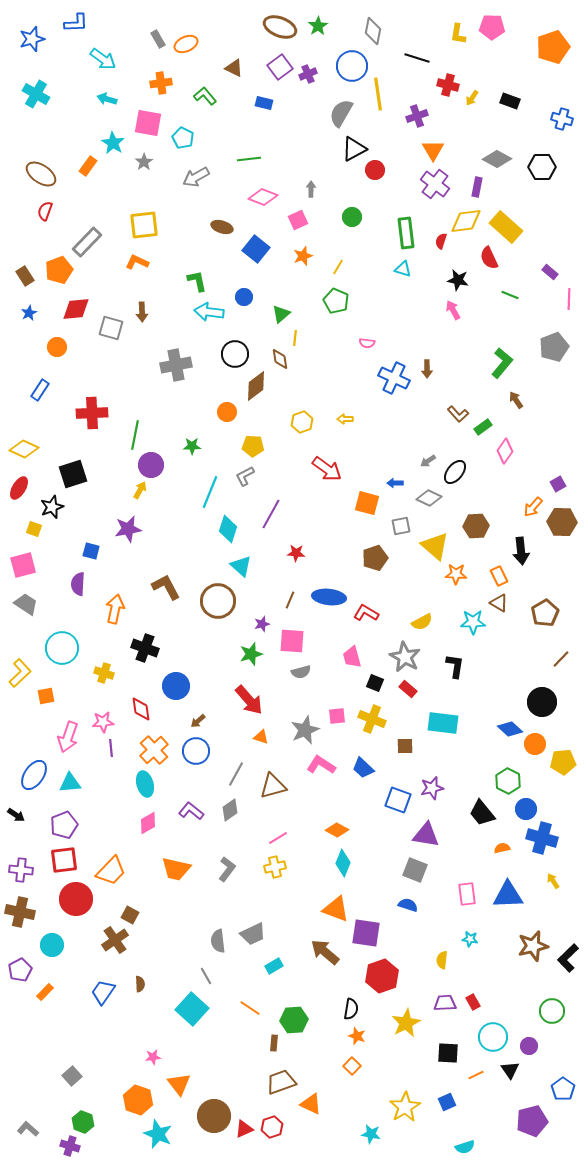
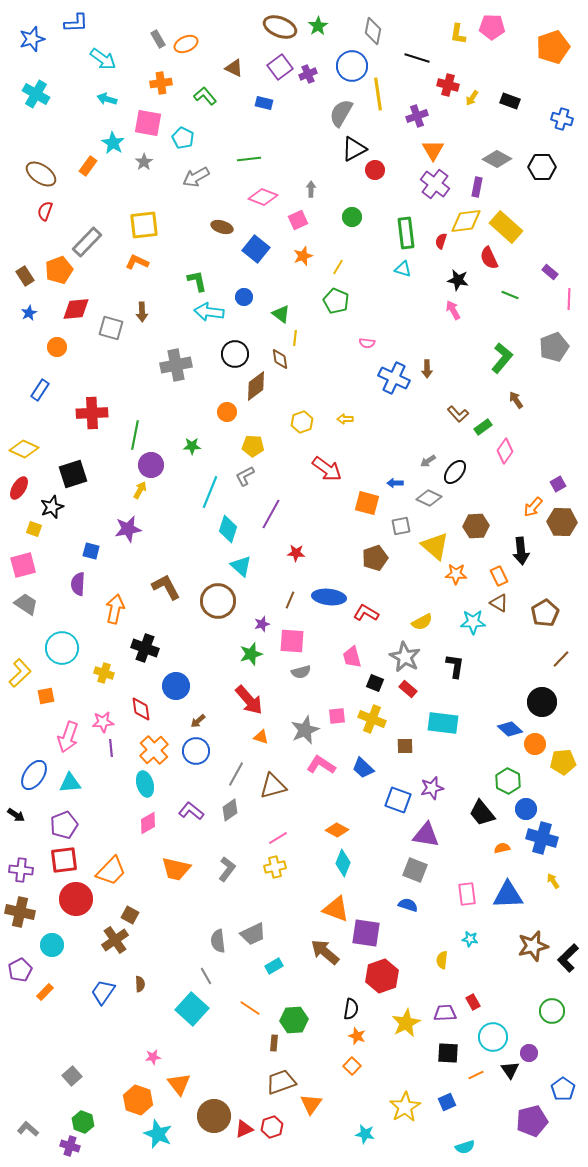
green triangle at (281, 314): rotated 42 degrees counterclockwise
green L-shape at (502, 363): moved 5 px up
purple trapezoid at (445, 1003): moved 10 px down
purple circle at (529, 1046): moved 7 px down
orange triangle at (311, 1104): rotated 40 degrees clockwise
cyan star at (371, 1134): moved 6 px left
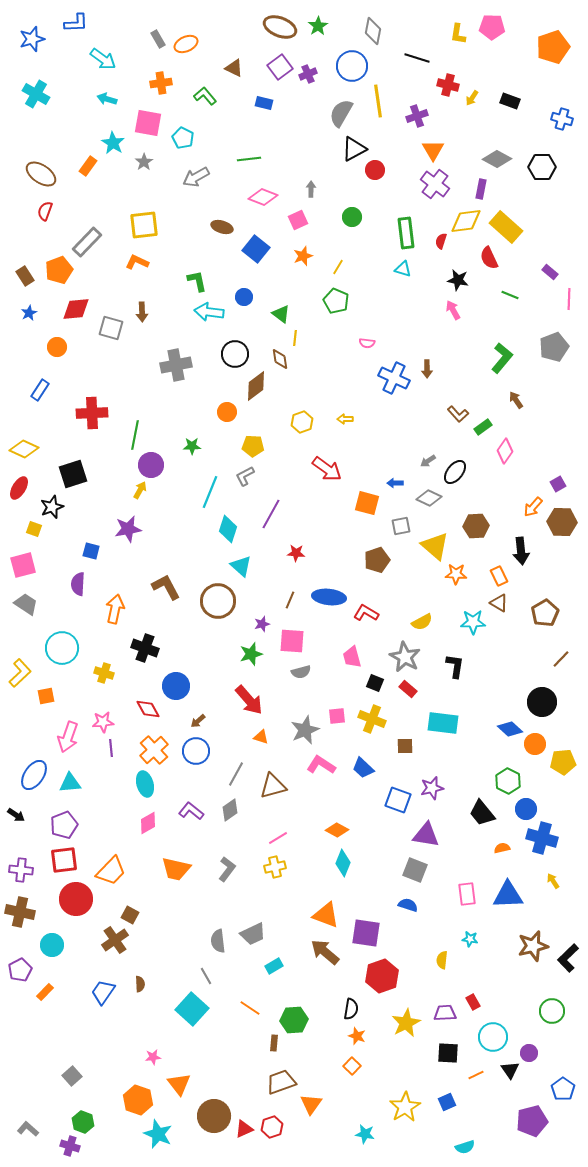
yellow line at (378, 94): moved 7 px down
purple rectangle at (477, 187): moved 4 px right, 2 px down
brown pentagon at (375, 558): moved 2 px right, 2 px down
red diamond at (141, 709): moved 7 px right; rotated 20 degrees counterclockwise
orange triangle at (336, 909): moved 10 px left, 6 px down
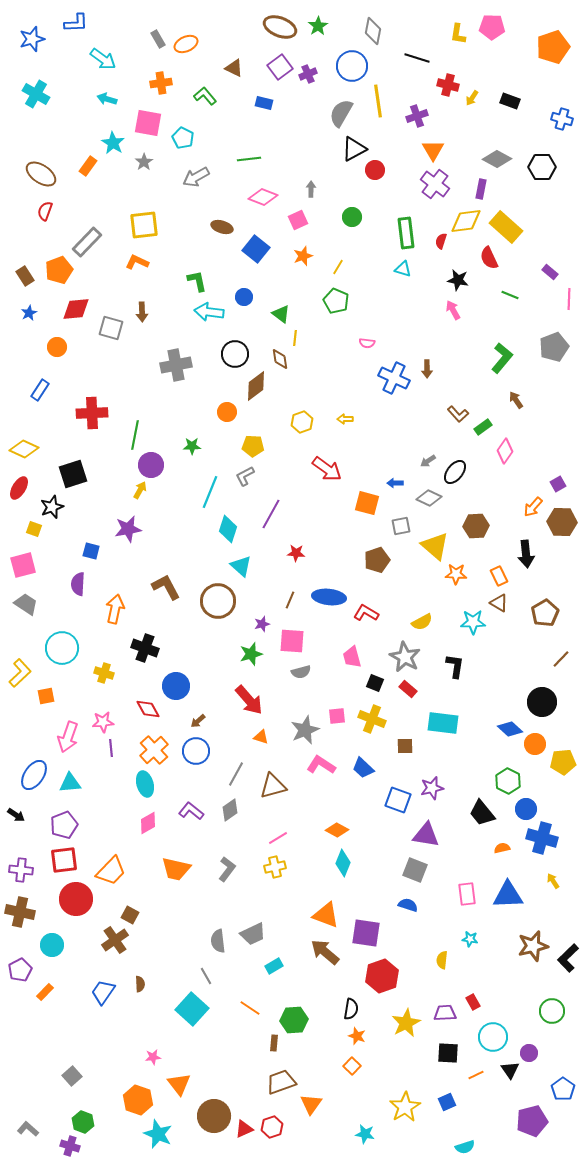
black arrow at (521, 551): moved 5 px right, 3 px down
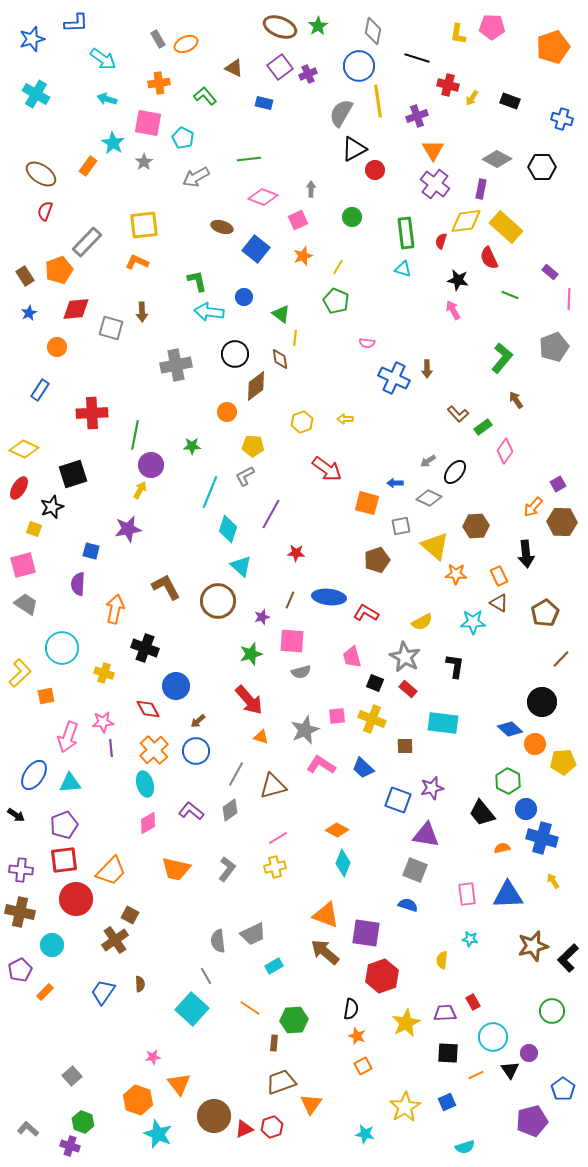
blue circle at (352, 66): moved 7 px right
orange cross at (161, 83): moved 2 px left
purple star at (262, 624): moved 7 px up
orange square at (352, 1066): moved 11 px right; rotated 18 degrees clockwise
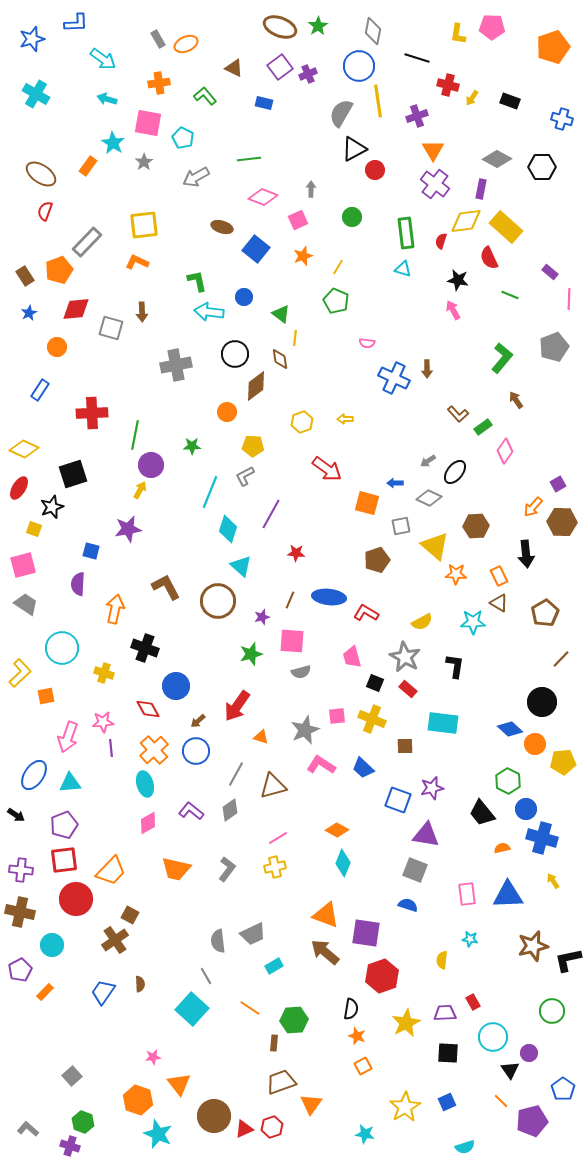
red arrow at (249, 700): moved 12 px left, 6 px down; rotated 76 degrees clockwise
black L-shape at (568, 958): moved 2 px down; rotated 32 degrees clockwise
orange line at (476, 1075): moved 25 px right, 26 px down; rotated 70 degrees clockwise
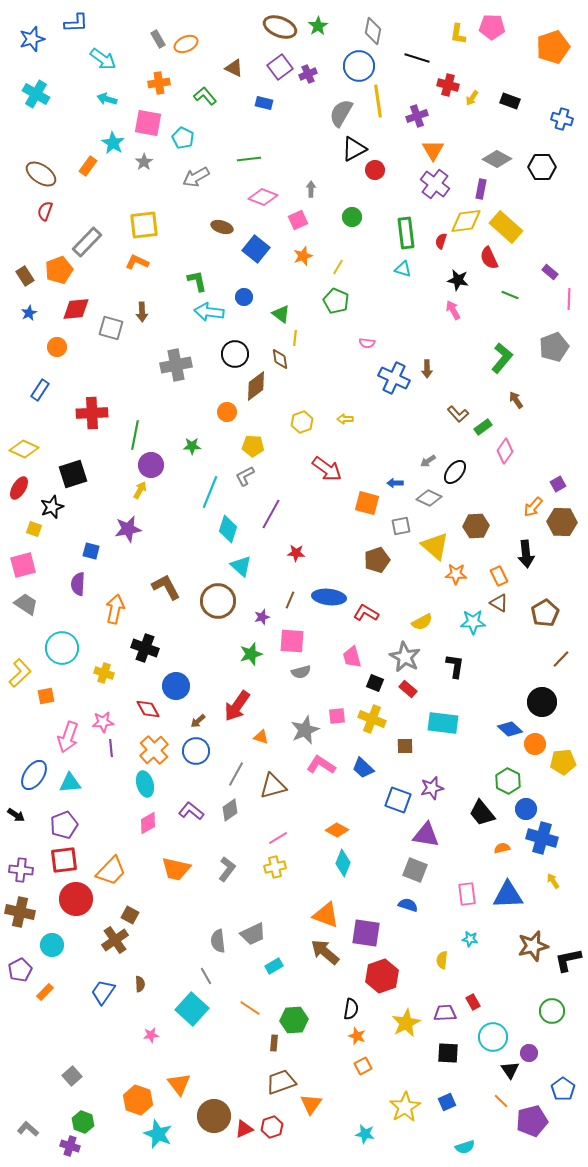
pink star at (153, 1057): moved 2 px left, 22 px up
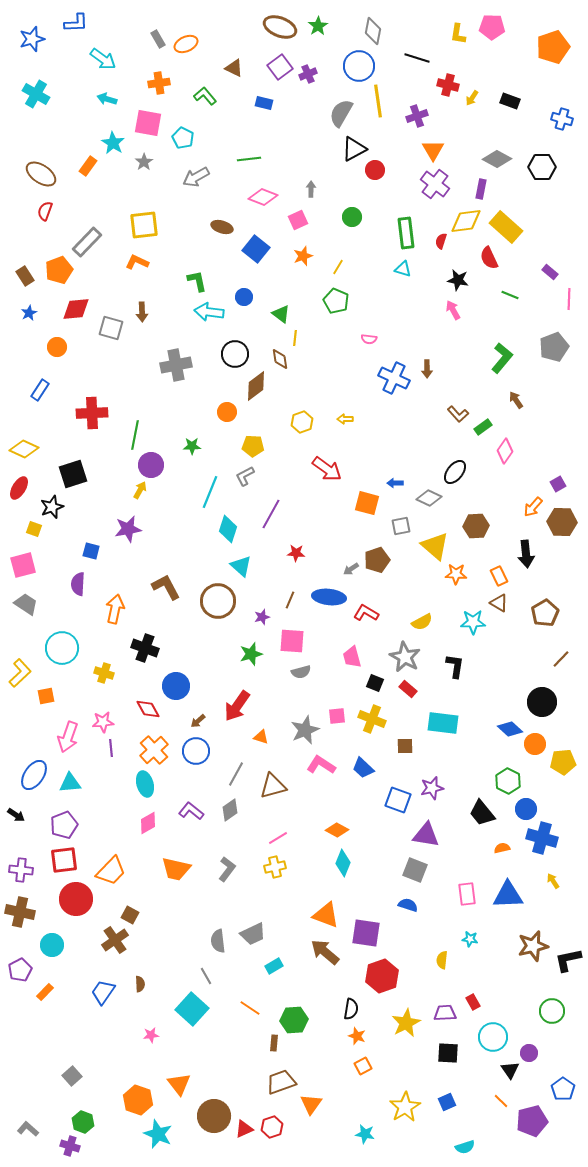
pink semicircle at (367, 343): moved 2 px right, 4 px up
gray arrow at (428, 461): moved 77 px left, 108 px down
